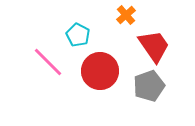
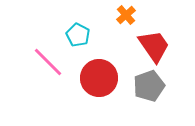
red circle: moved 1 px left, 7 px down
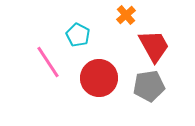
red trapezoid: rotated 6 degrees clockwise
pink line: rotated 12 degrees clockwise
gray pentagon: rotated 12 degrees clockwise
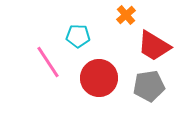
cyan pentagon: moved 1 px down; rotated 25 degrees counterclockwise
red trapezoid: rotated 150 degrees clockwise
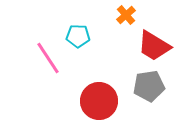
pink line: moved 4 px up
red circle: moved 23 px down
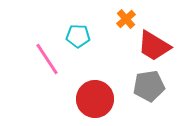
orange cross: moved 4 px down
pink line: moved 1 px left, 1 px down
red circle: moved 4 px left, 2 px up
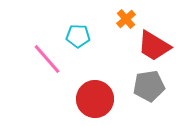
pink line: rotated 8 degrees counterclockwise
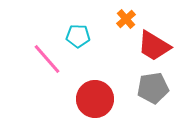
gray pentagon: moved 4 px right, 2 px down
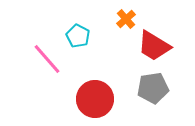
cyan pentagon: rotated 25 degrees clockwise
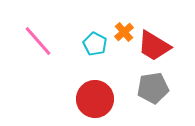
orange cross: moved 2 px left, 13 px down
cyan pentagon: moved 17 px right, 8 px down
pink line: moved 9 px left, 18 px up
